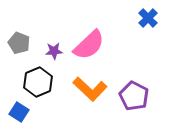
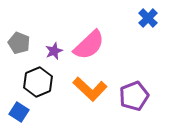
purple star: rotated 18 degrees counterclockwise
purple pentagon: rotated 24 degrees clockwise
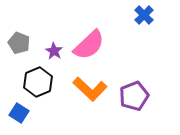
blue cross: moved 4 px left, 3 px up
purple star: rotated 18 degrees counterclockwise
blue square: moved 1 px down
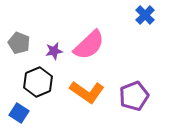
blue cross: moved 1 px right
purple star: rotated 30 degrees clockwise
orange L-shape: moved 3 px left, 3 px down; rotated 8 degrees counterclockwise
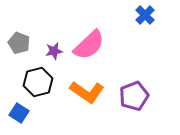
black hexagon: rotated 8 degrees clockwise
